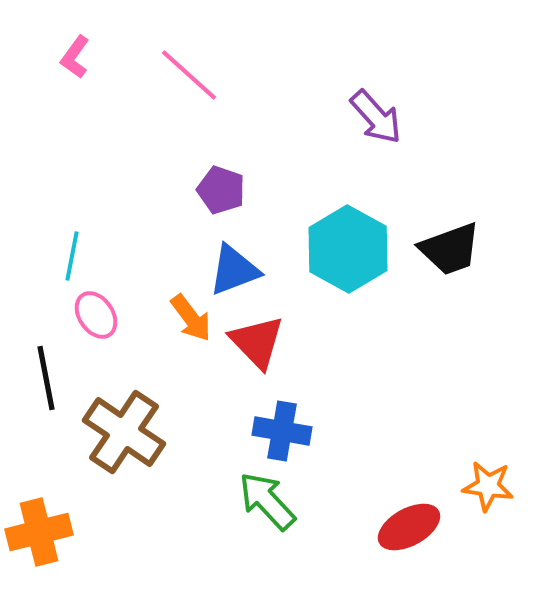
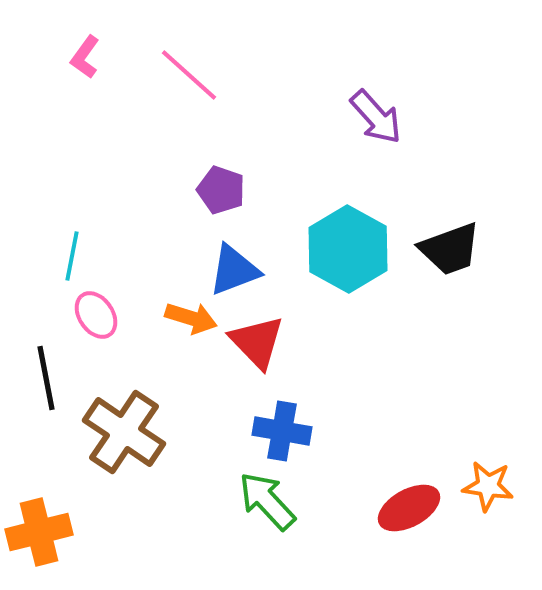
pink L-shape: moved 10 px right
orange arrow: rotated 36 degrees counterclockwise
red ellipse: moved 19 px up
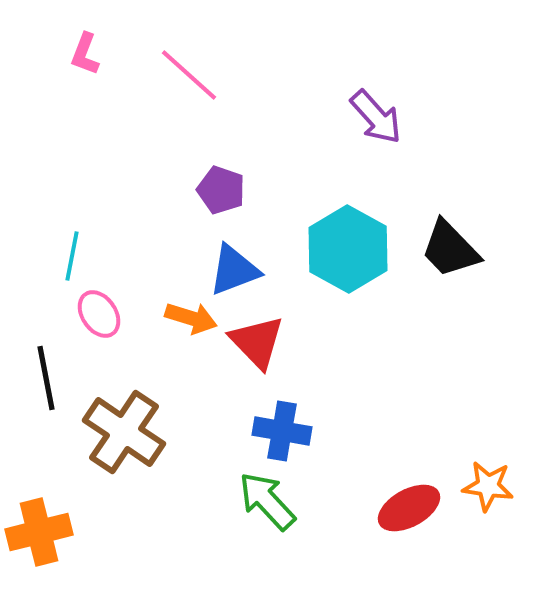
pink L-shape: moved 3 px up; rotated 15 degrees counterclockwise
black trapezoid: rotated 66 degrees clockwise
pink ellipse: moved 3 px right, 1 px up
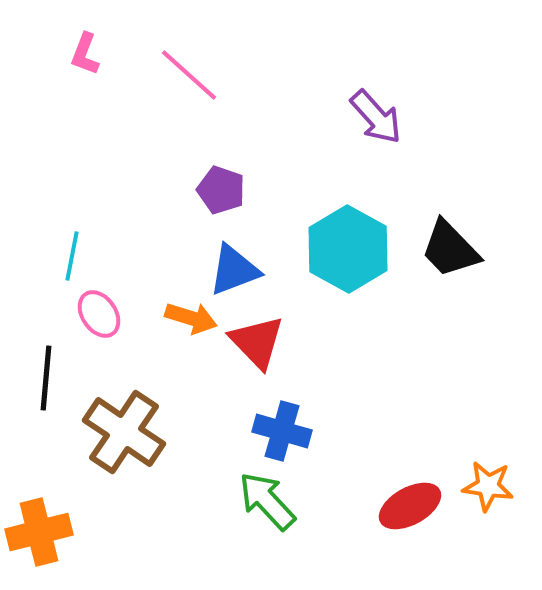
black line: rotated 16 degrees clockwise
blue cross: rotated 6 degrees clockwise
red ellipse: moved 1 px right, 2 px up
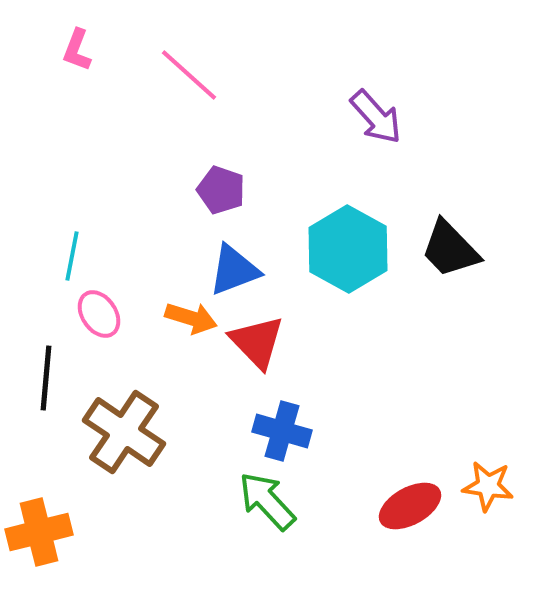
pink L-shape: moved 8 px left, 4 px up
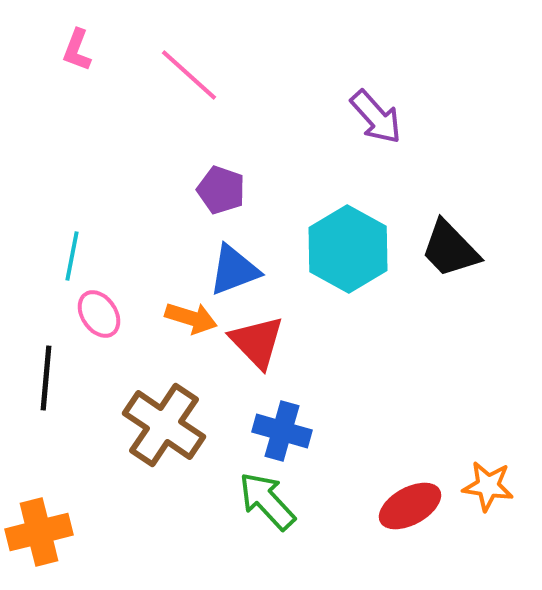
brown cross: moved 40 px right, 7 px up
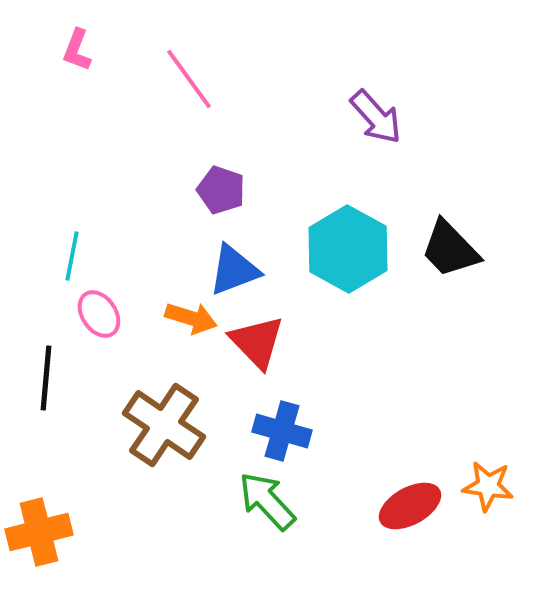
pink line: moved 4 px down; rotated 12 degrees clockwise
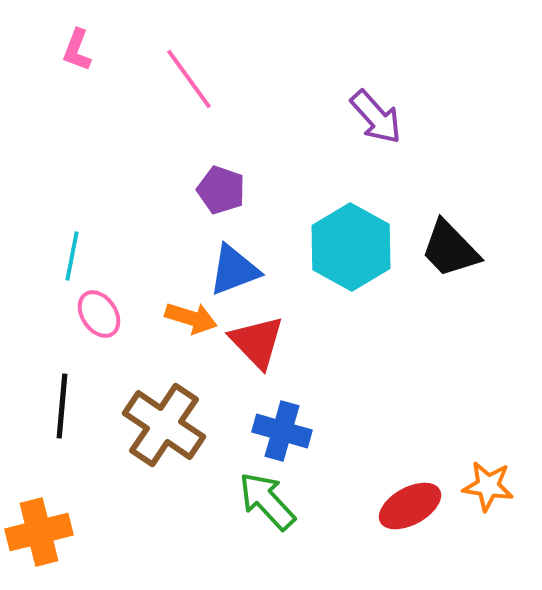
cyan hexagon: moved 3 px right, 2 px up
black line: moved 16 px right, 28 px down
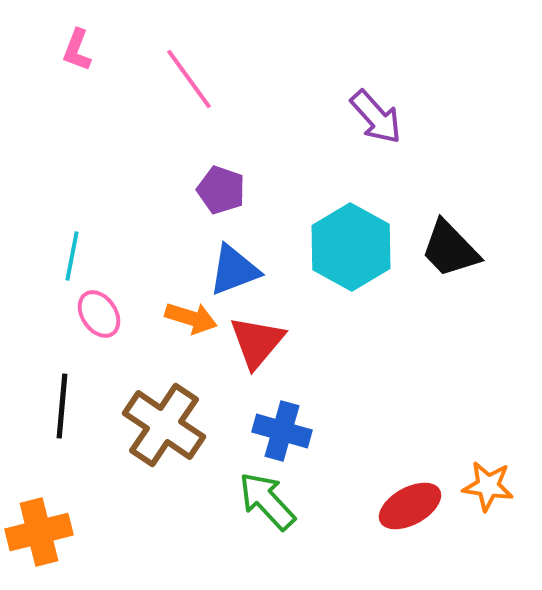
red triangle: rotated 24 degrees clockwise
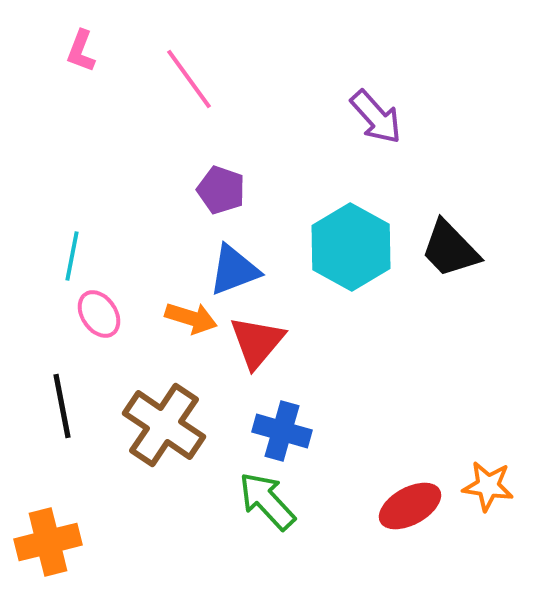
pink L-shape: moved 4 px right, 1 px down
black line: rotated 16 degrees counterclockwise
orange cross: moved 9 px right, 10 px down
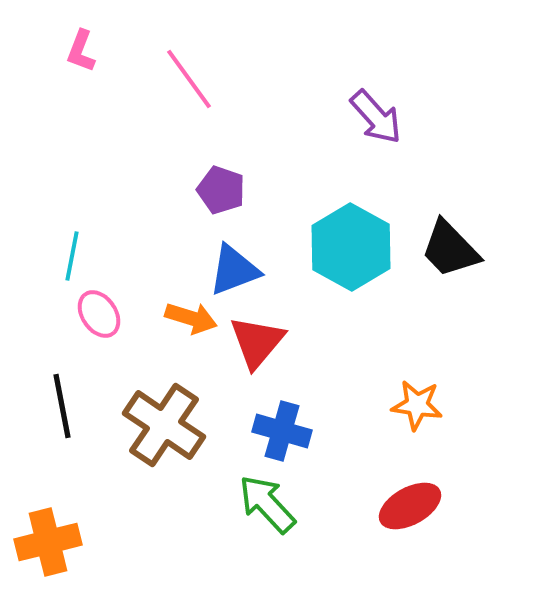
orange star: moved 71 px left, 81 px up
green arrow: moved 3 px down
